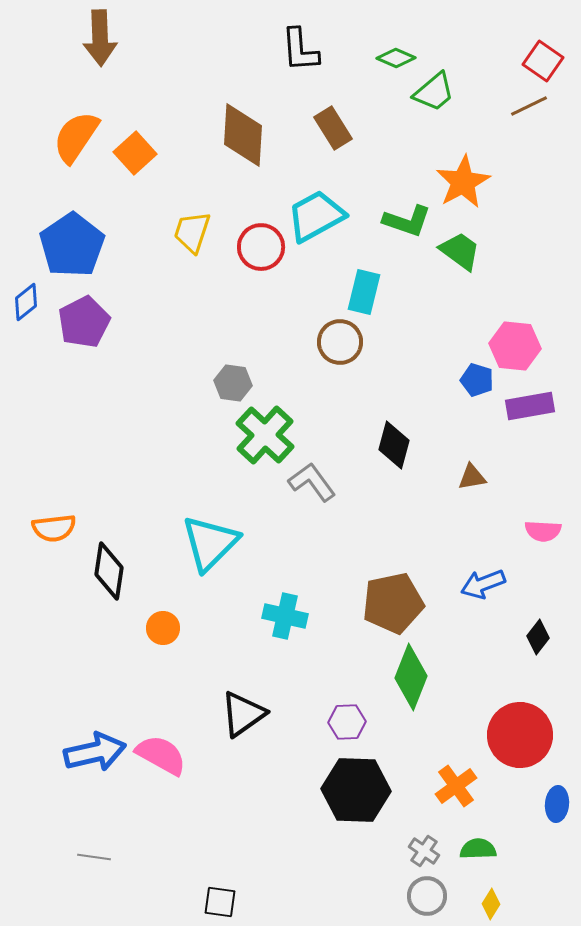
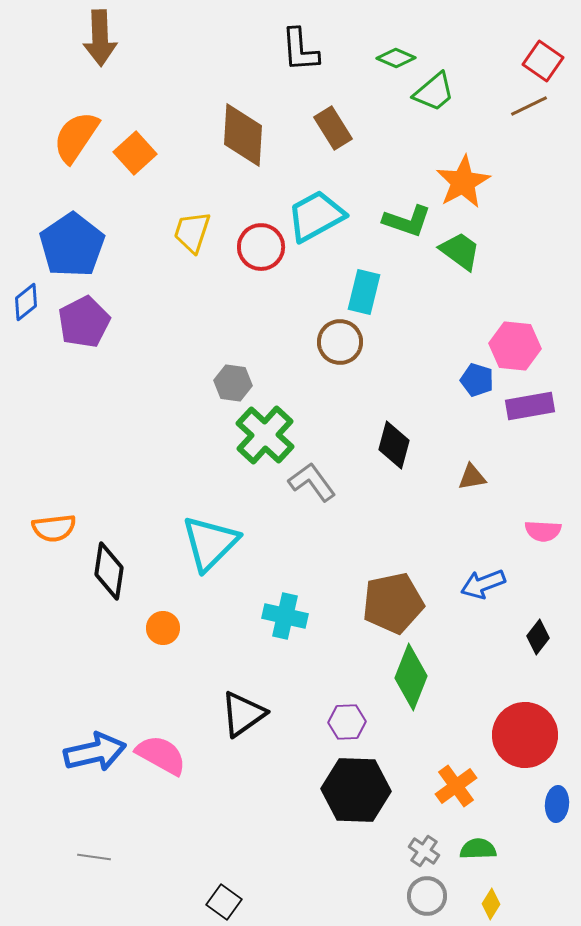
red circle at (520, 735): moved 5 px right
black square at (220, 902): moved 4 px right; rotated 28 degrees clockwise
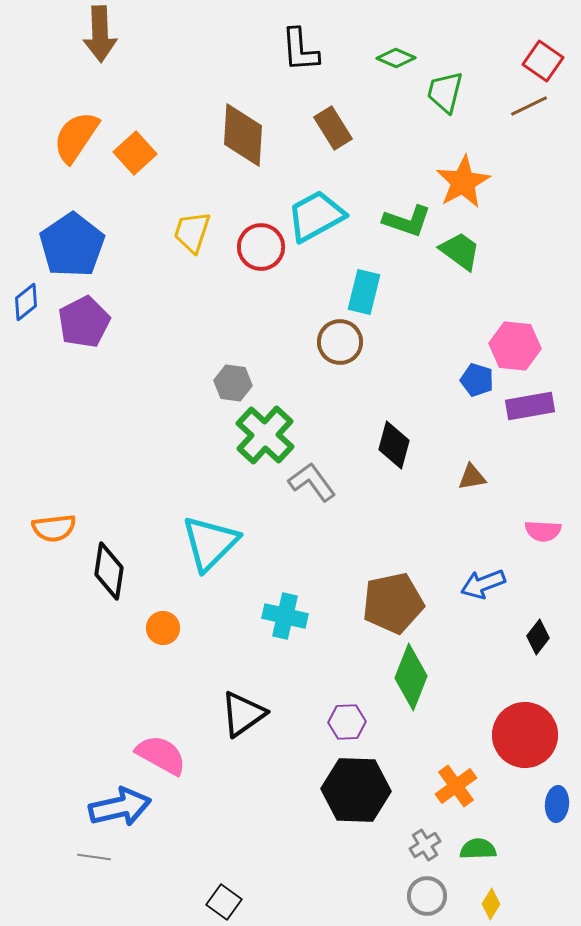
brown arrow at (100, 38): moved 4 px up
green trapezoid at (434, 92): moved 11 px right; rotated 144 degrees clockwise
blue arrow at (95, 752): moved 25 px right, 55 px down
gray cross at (424, 851): moved 1 px right, 6 px up; rotated 24 degrees clockwise
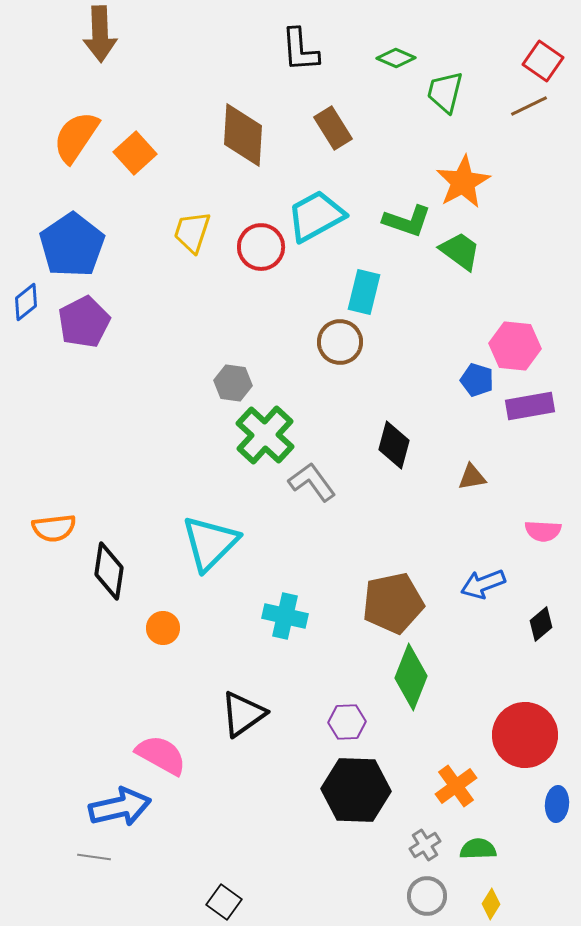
black diamond at (538, 637): moved 3 px right, 13 px up; rotated 12 degrees clockwise
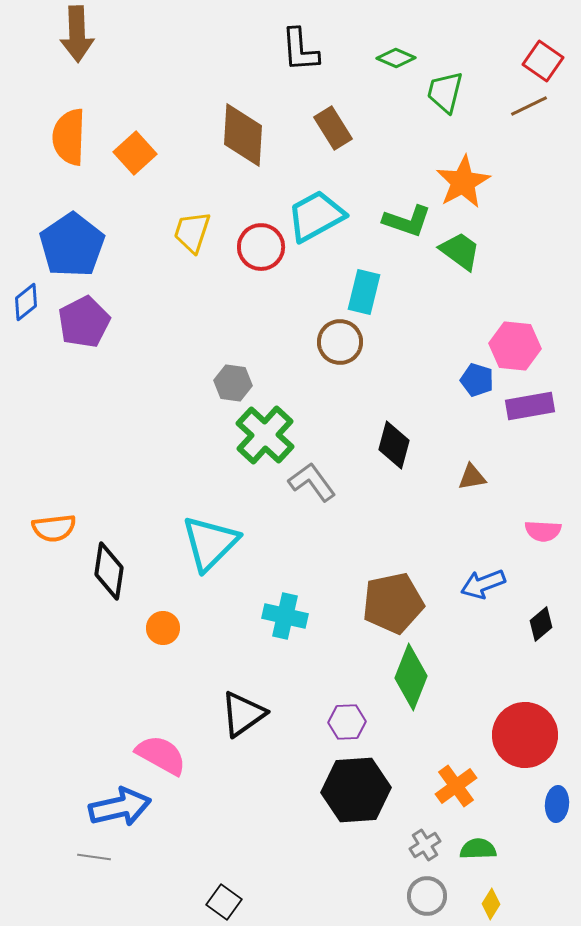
brown arrow at (100, 34): moved 23 px left
orange semicircle at (76, 137): moved 7 px left; rotated 32 degrees counterclockwise
black hexagon at (356, 790): rotated 6 degrees counterclockwise
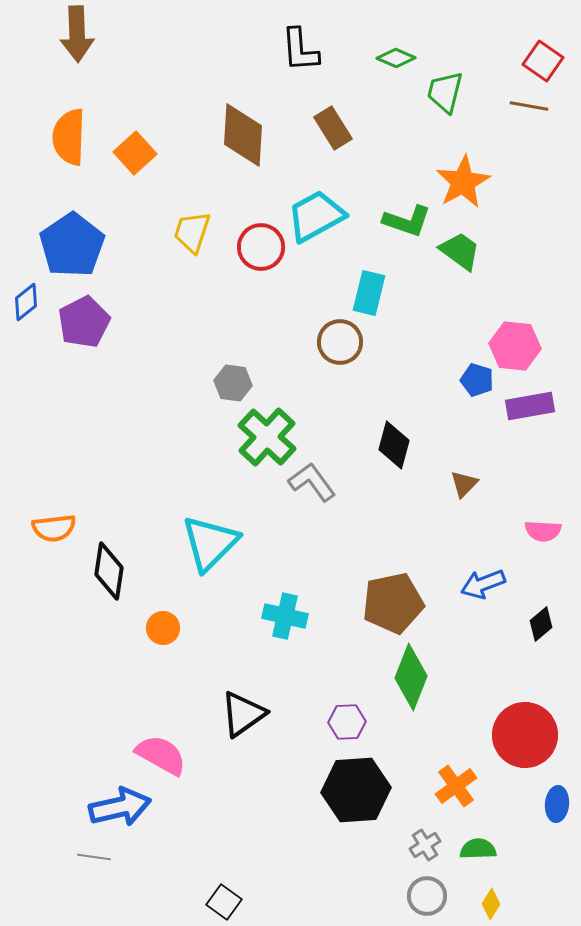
brown line at (529, 106): rotated 36 degrees clockwise
cyan rectangle at (364, 292): moved 5 px right, 1 px down
green cross at (265, 435): moved 2 px right, 2 px down
brown triangle at (472, 477): moved 8 px left, 7 px down; rotated 36 degrees counterclockwise
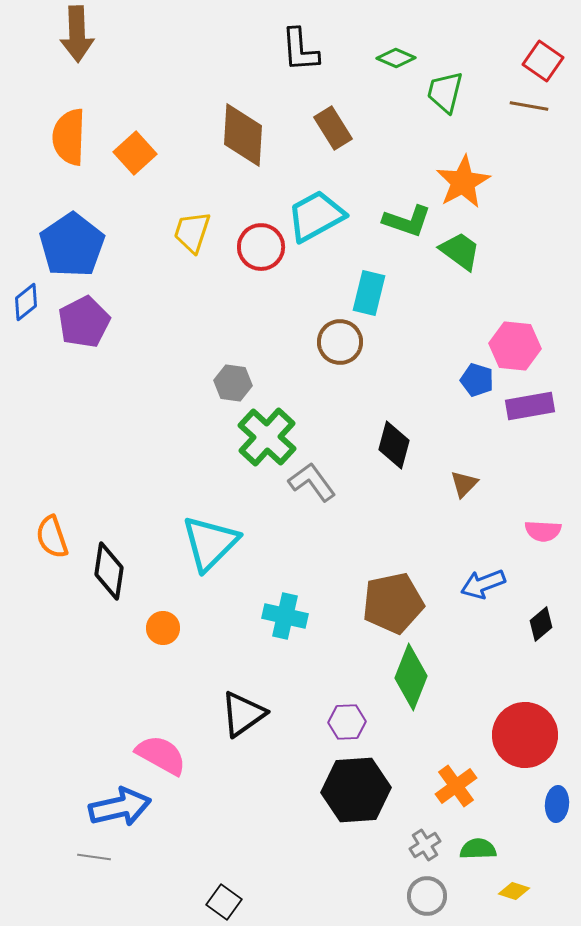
orange semicircle at (54, 528): moved 2 px left, 9 px down; rotated 78 degrees clockwise
yellow diamond at (491, 904): moved 23 px right, 13 px up; rotated 76 degrees clockwise
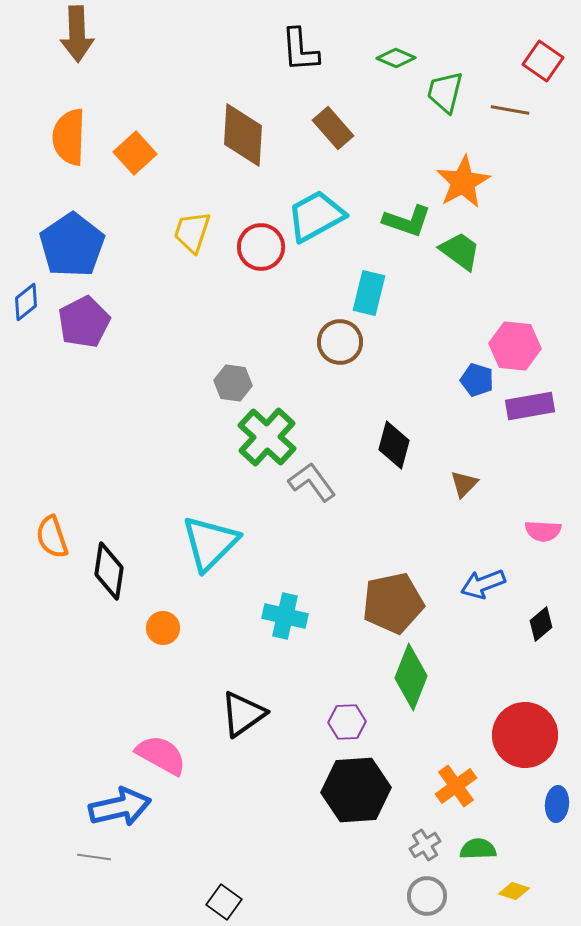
brown line at (529, 106): moved 19 px left, 4 px down
brown rectangle at (333, 128): rotated 9 degrees counterclockwise
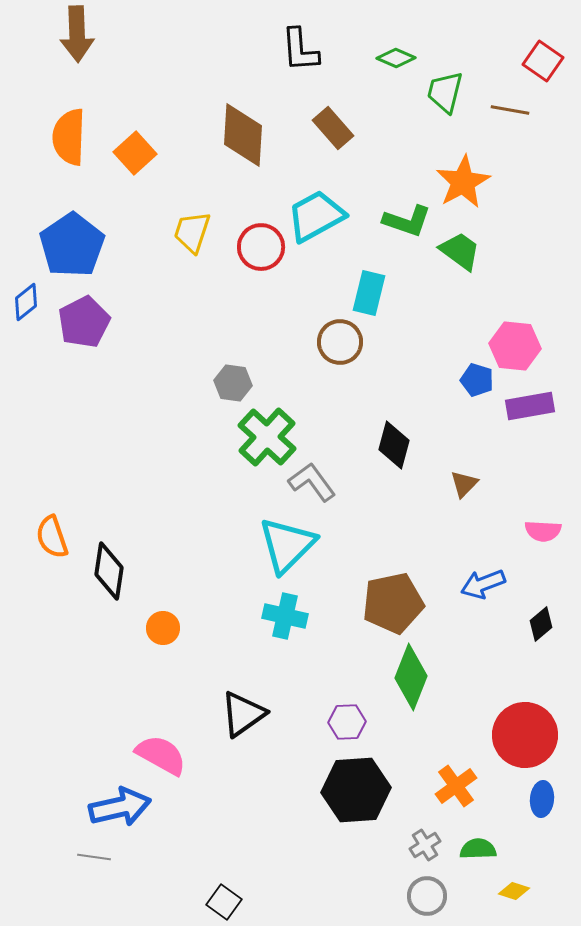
cyan triangle at (210, 543): moved 77 px right, 2 px down
blue ellipse at (557, 804): moved 15 px left, 5 px up
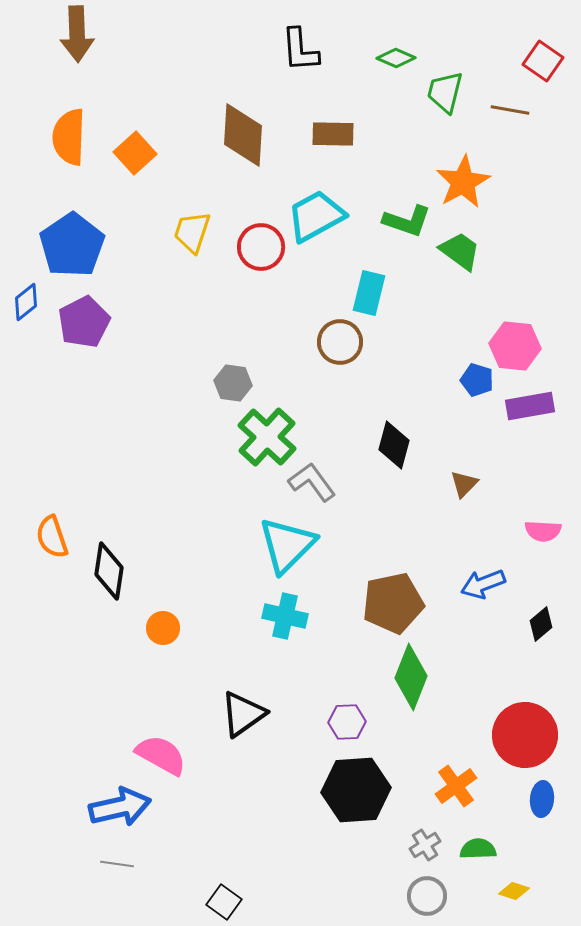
brown rectangle at (333, 128): moved 6 px down; rotated 48 degrees counterclockwise
gray line at (94, 857): moved 23 px right, 7 px down
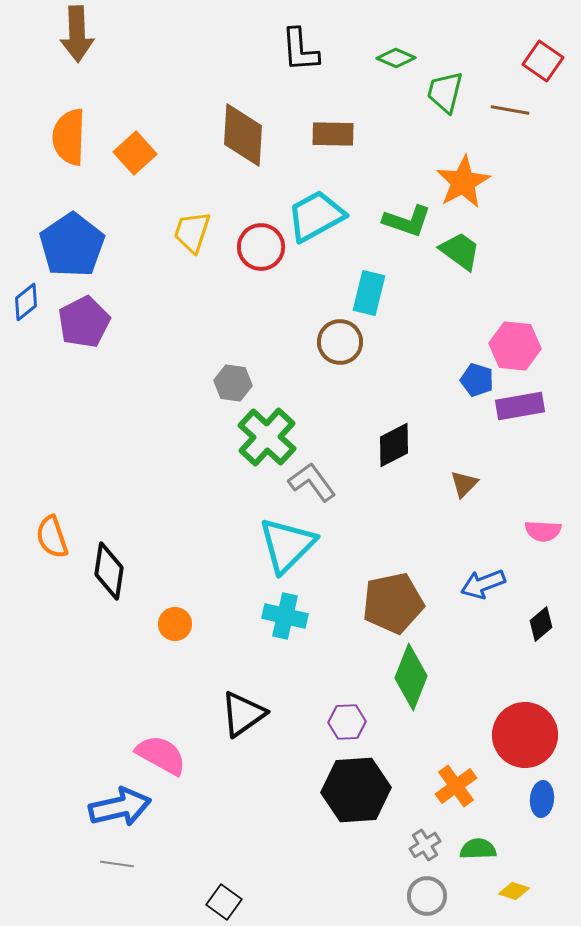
purple rectangle at (530, 406): moved 10 px left
black diamond at (394, 445): rotated 48 degrees clockwise
orange circle at (163, 628): moved 12 px right, 4 px up
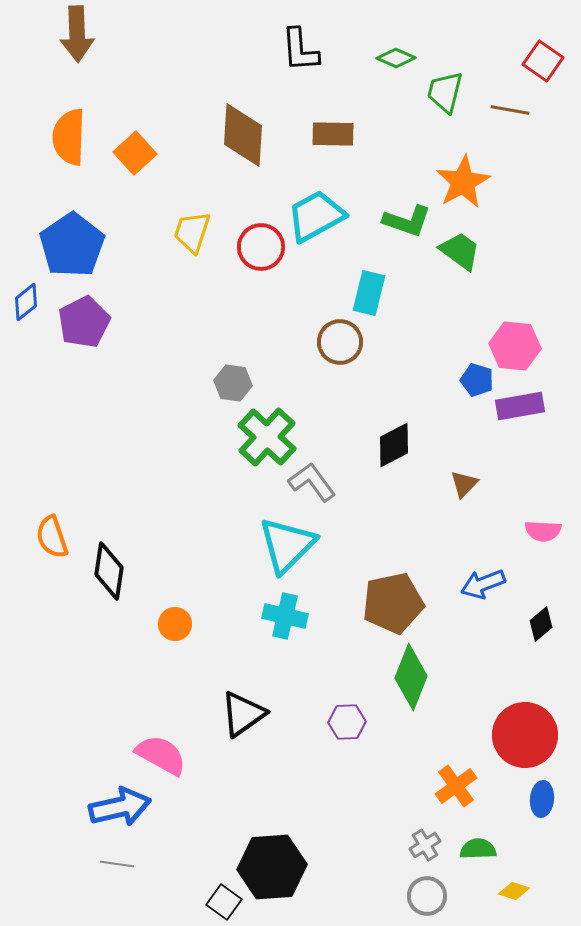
black hexagon at (356, 790): moved 84 px left, 77 px down
